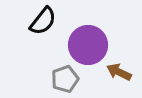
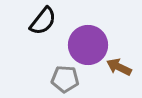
brown arrow: moved 5 px up
gray pentagon: rotated 24 degrees clockwise
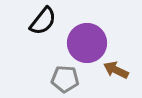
purple circle: moved 1 px left, 2 px up
brown arrow: moved 3 px left, 3 px down
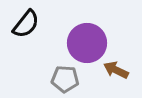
black semicircle: moved 17 px left, 3 px down
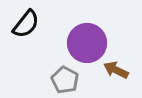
gray pentagon: moved 1 px down; rotated 24 degrees clockwise
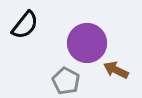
black semicircle: moved 1 px left, 1 px down
gray pentagon: moved 1 px right, 1 px down
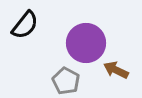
purple circle: moved 1 px left
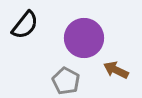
purple circle: moved 2 px left, 5 px up
